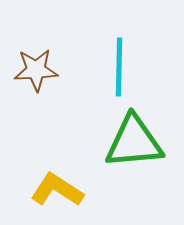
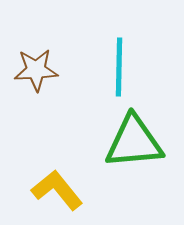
yellow L-shape: rotated 18 degrees clockwise
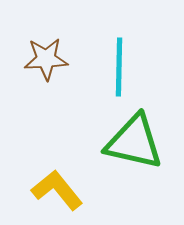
brown star: moved 10 px right, 11 px up
green triangle: rotated 18 degrees clockwise
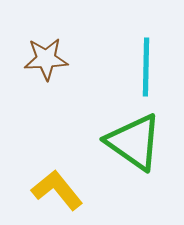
cyan line: moved 27 px right
green triangle: rotated 22 degrees clockwise
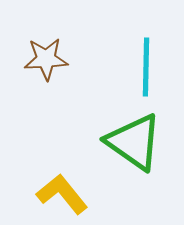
yellow L-shape: moved 5 px right, 4 px down
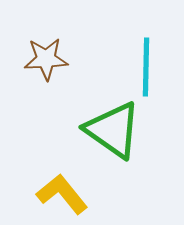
green triangle: moved 21 px left, 12 px up
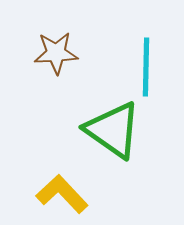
brown star: moved 10 px right, 6 px up
yellow L-shape: rotated 4 degrees counterclockwise
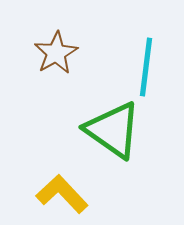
brown star: rotated 27 degrees counterclockwise
cyan line: rotated 6 degrees clockwise
